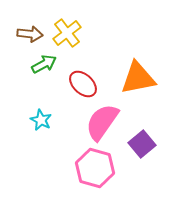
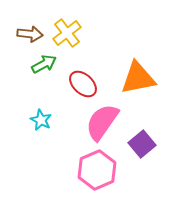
pink hexagon: moved 2 px right, 2 px down; rotated 21 degrees clockwise
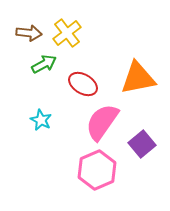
brown arrow: moved 1 px left, 1 px up
red ellipse: rotated 12 degrees counterclockwise
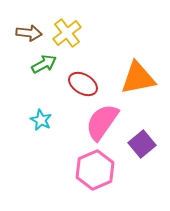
pink hexagon: moved 2 px left
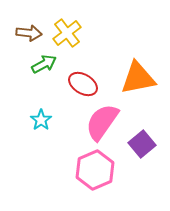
cyan star: rotated 10 degrees clockwise
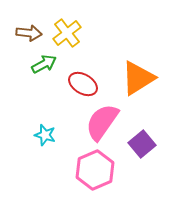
orange triangle: rotated 21 degrees counterclockwise
cyan star: moved 4 px right, 15 px down; rotated 20 degrees counterclockwise
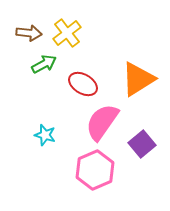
orange triangle: moved 1 px down
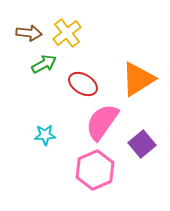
cyan star: rotated 20 degrees counterclockwise
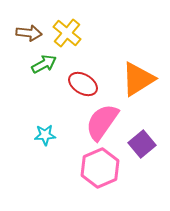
yellow cross: rotated 12 degrees counterclockwise
pink hexagon: moved 5 px right, 2 px up
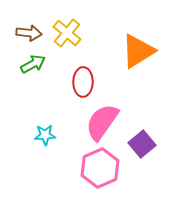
green arrow: moved 11 px left
orange triangle: moved 28 px up
red ellipse: moved 2 px up; rotated 60 degrees clockwise
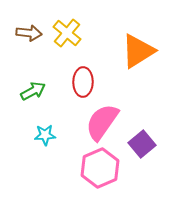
green arrow: moved 27 px down
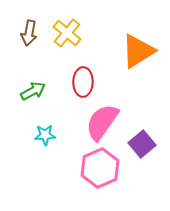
brown arrow: rotated 95 degrees clockwise
